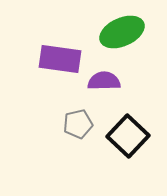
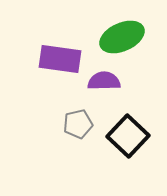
green ellipse: moved 5 px down
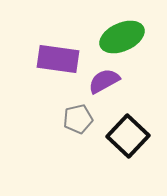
purple rectangle: moved 2 px left
purple semicircle: rotated 28 degrees counterclockwise
gray pentagon: moved 5 px up
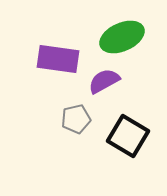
gray pentagon: moved 2 px left
black square: rotated 12 degrees counterclockwise
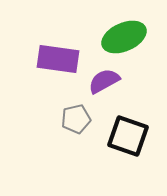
green ellipse: moved 2 px right
black square: rotated 12 degrees counterclockwise
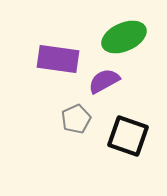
gray pentagon: rotated 12 degrees counterclockwise
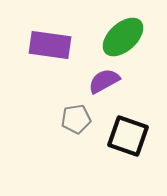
green ellipse: moved 1 px left; rotated 18 degrees counterclockwise
purple rectangle: moved 8 px left, 14 px up
gray pentagon: rotated 16 degrees clockwise
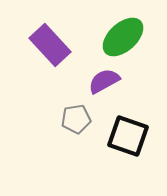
purple rectangle: rotated 39 degrees clockwise
